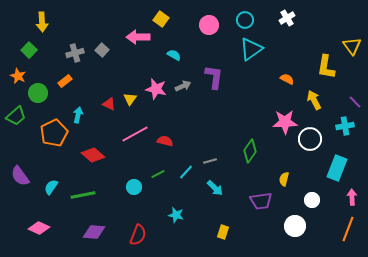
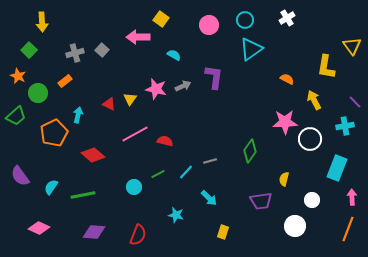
cyan arrow at (215, 188): moved 6 px left, 10 px down
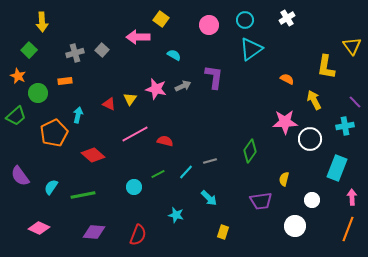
orange rectangle at (65, 81): rotated 32 degrees clockwise
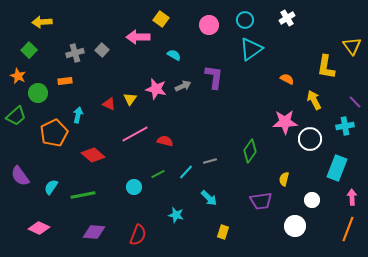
yellow arrow at (42, 22): rotated 90 degrees clockwise
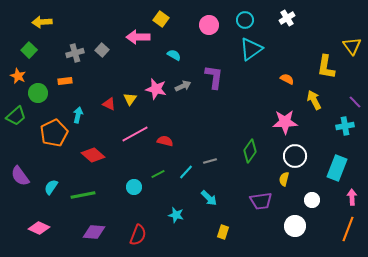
white circle at (310, 139): moved 15 px left, 17 px down
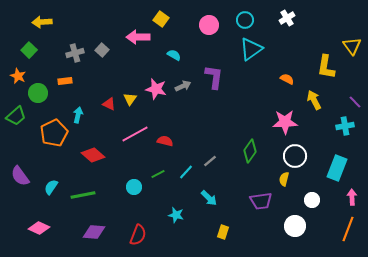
gray line at (210, 161): rotated 24 degrees counterclockwise
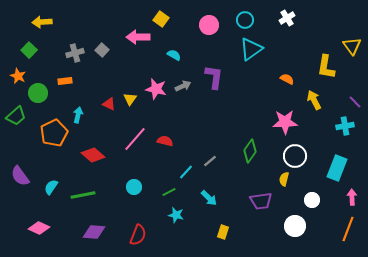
pink line at (135, 134): moved 5 px down; rotated 20 degrees counterclockwise
green line at (158, 174): moved 11 px right, 18 px down
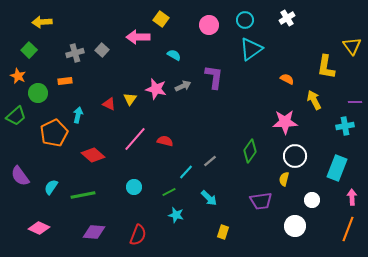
purple line at (355, 102): rotated 48 degrees counterclockwise
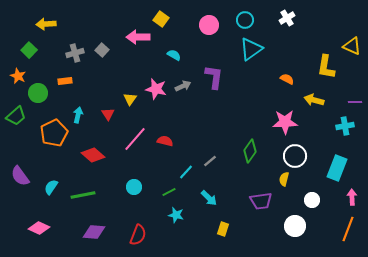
yellow arrow at (42, 22): moved 4 px right, 2 px down
yellow triangle at (352, 46): rotated 30 degrees counterclockwise
yellow arrow at (314, 100): rotated 48 degrees counterclockwise
red triangle at (109, 104): moved 1 px left, 10 px down; rotated 32 degrees clockwise
yellow rectangle at (223, 232): moved 3 px up
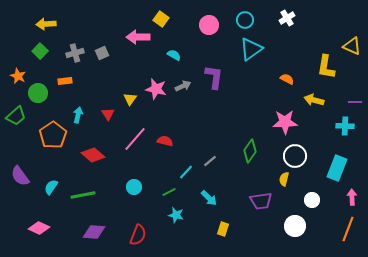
green square at (29, 50): moved 11 px right, 1 px down
gray square at (102, 50): moved 3 px down; rotated 24 degrees clockwise
cyan cross at (345, 126): rotated 12 degrees clockwise
orange pentagon at (54, 133): moved 1 px left, 2 px down; rotated 8 degrees counterclockwise
